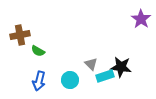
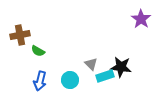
blue arrow: moved 1 px right
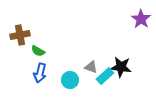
gray triangle: moved 3 px down; rotated 24 degrees counterclockwise
cyan rectangle: rotated 24 degrees counterclockwise
blue arrow: moved 8 px up
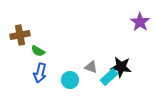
purple star: moved 1 px left, 3 px down
cyan rectangle: moved 4 px right, 1 px down
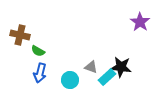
brown cross: rotated 24 degrees clockwise
cyan rectangle: moved 2 px left
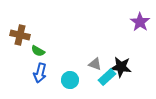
gray triangle: moved 4 px right, 3 px up
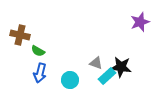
purple star: rotated 18 degrees clockwise
gray triangle: moved 1 px right, 1 px up
cyan rectangle: moved 1 px up
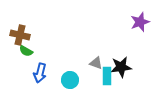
green semicircle: moved 12 px left
black star: rotated 15 degrees counterclockwise
cyan rectangle: rotated 48 degrees counterclockwise
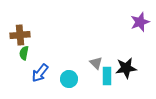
brown cross: rotated 18 degrees counterclockwise
green semicircle: moved 2 px left, 2 px down; rotated 72 degrees clockwise
gray triangle: rotated 24 degrees clockwise
black star: moved 5 px right, 1 px down
blue arrow: rotated 24 degrees clockwise
cyan circle: moved 1 px left, 1 px up
